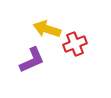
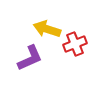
purple L-shape: moved 2 px left, 2 px up
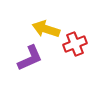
yellow arrow: moved 1 px left
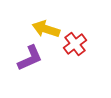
red cross: rotated 15 degrees counterclockwise
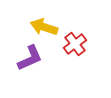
yellow arrow: moved 2 px left, 2 px up
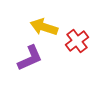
red cross: moved 2 px right, 3 px up
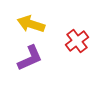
yellow arrow: moved 13 px left, 3 px up
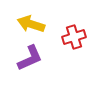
red cross: moved 3 px left, 4 px up; rotated 20 degrees clockwise
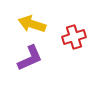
yellow arrow: moved 1 px right
